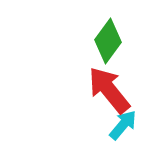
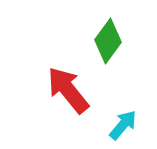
red arrow: moved 41 px left
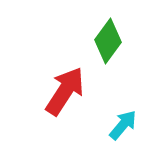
red arrow: moved 3 px left, 1 px down; rotated 72 degrees clockwise
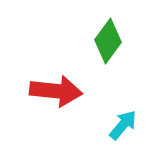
red arrow: moved 9 px left; rotated 63 degrees clockwise
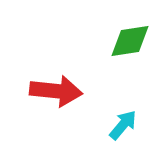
green diamond: moved 22 px right; rotated 45 degrees clockwise
